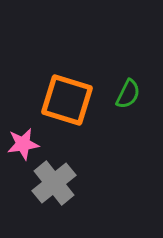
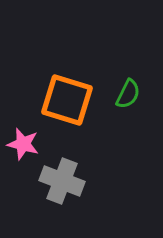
pink star: rotated 24 degrees clockwise
gray cross: moved 8 px right, 2 px up; rotated 30 degrees counterclockwise
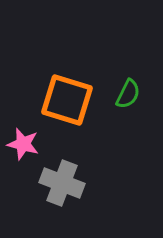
gray cross: moved 2 px down
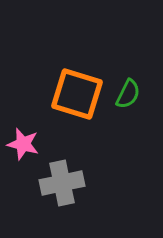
orange square: moved 10 px right, 6 px up
gray cross: rotated 33 degrees counterclockwise
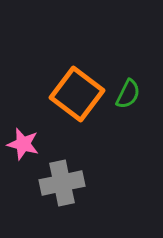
orange square: rotated 20 degrees clockwise
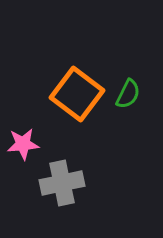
pink star: rotated 20 degrees counterclockwise
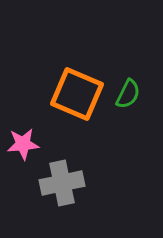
orange square: rotated 14 degrees counterclockwise
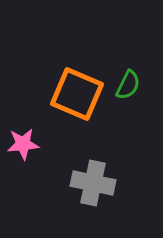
green semicircle: moved 9 px up
gray cross: moved 31 px right; rotated 24 degrees clockwise
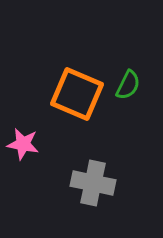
pink star: rotated 16 degrees clockwise
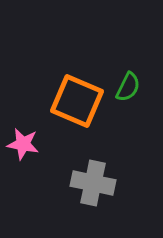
green semicircle: moved 2 px down
orange square: moved 7 px down
